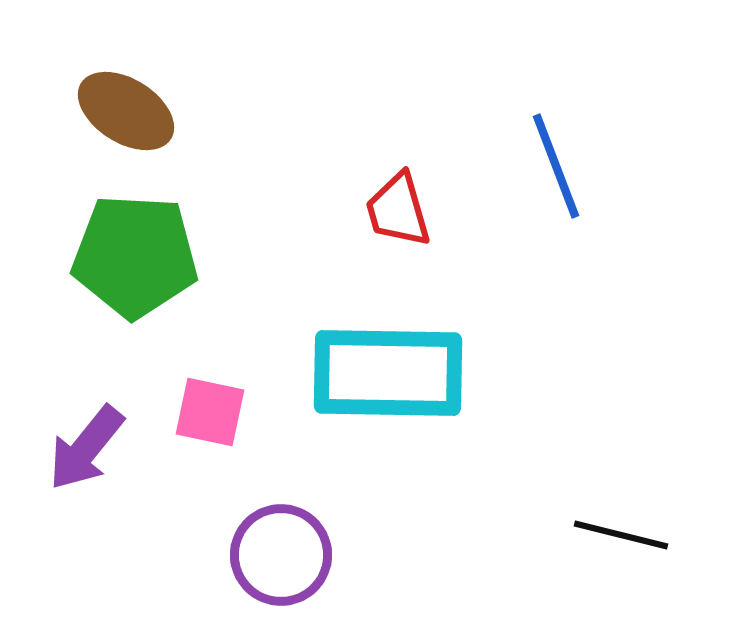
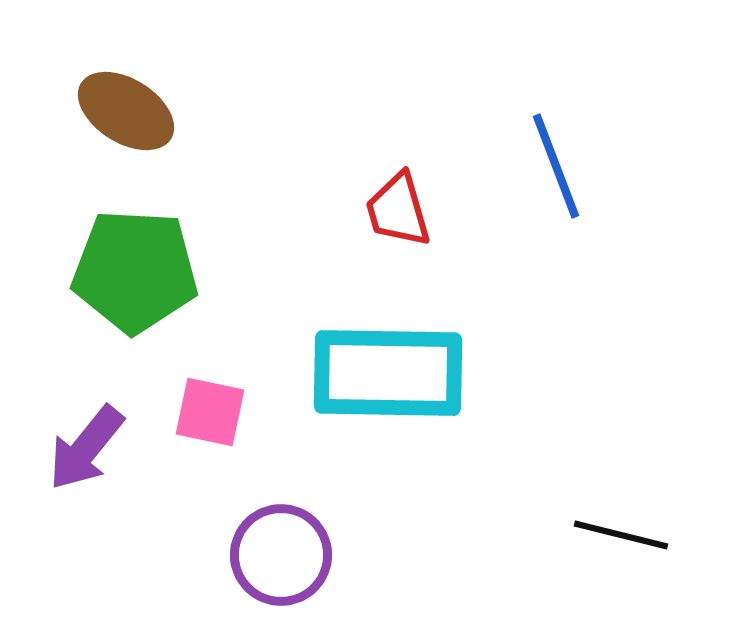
green pentagon: moved 15 px down
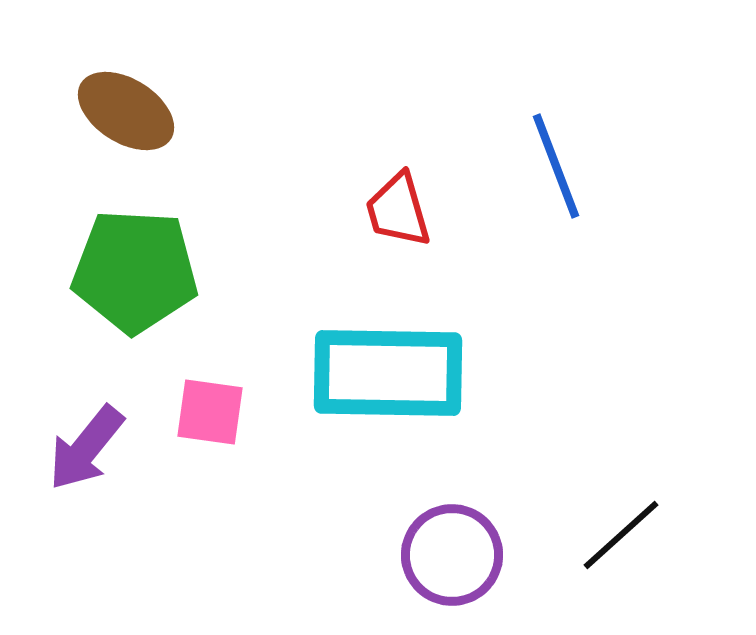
pink square: rotated 4 degrees counterclockwise
black line: rotated 56 degrees counterclockwise
purple circle: moved 171 px right
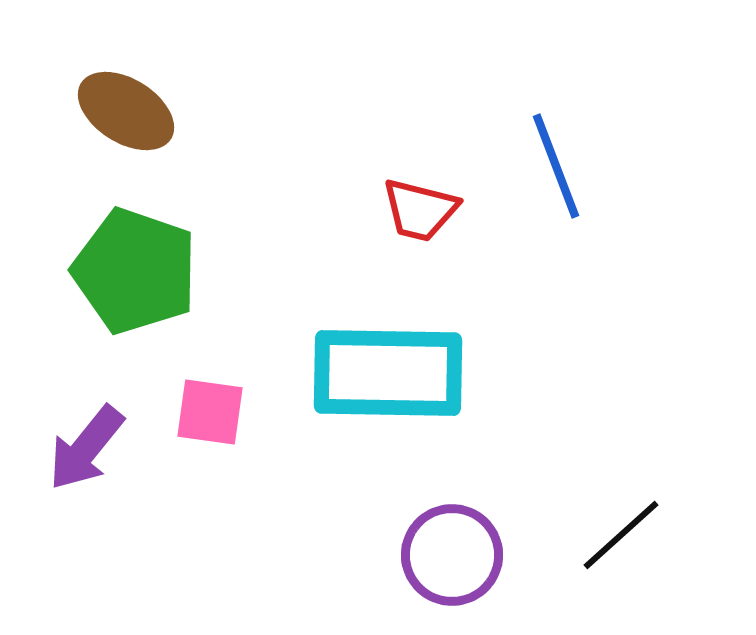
red trapezoid: moved 22 px right; rotated 60 degrees counterclockwise
green pentagon: rotated 16 degrees clockwise
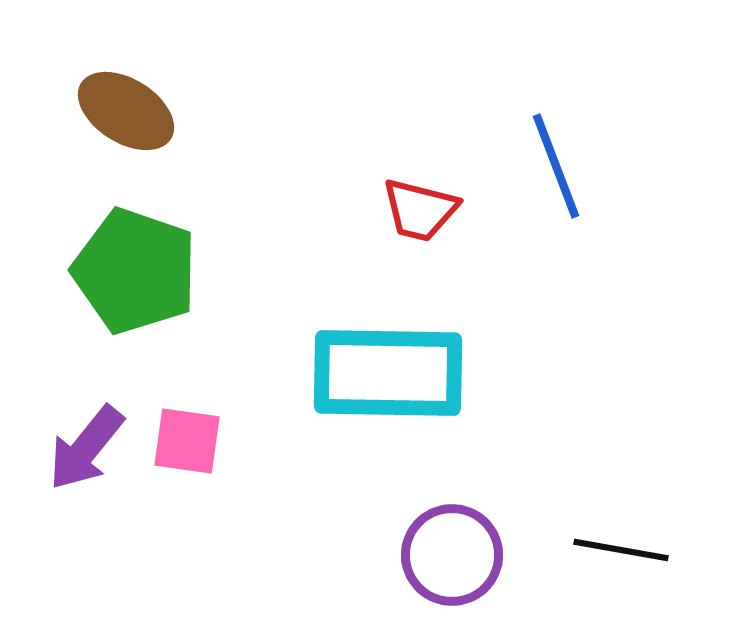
pink square: moved 23 px left, 29 px down
black line: moved 15 px down; rotated 52 degrees clockwise
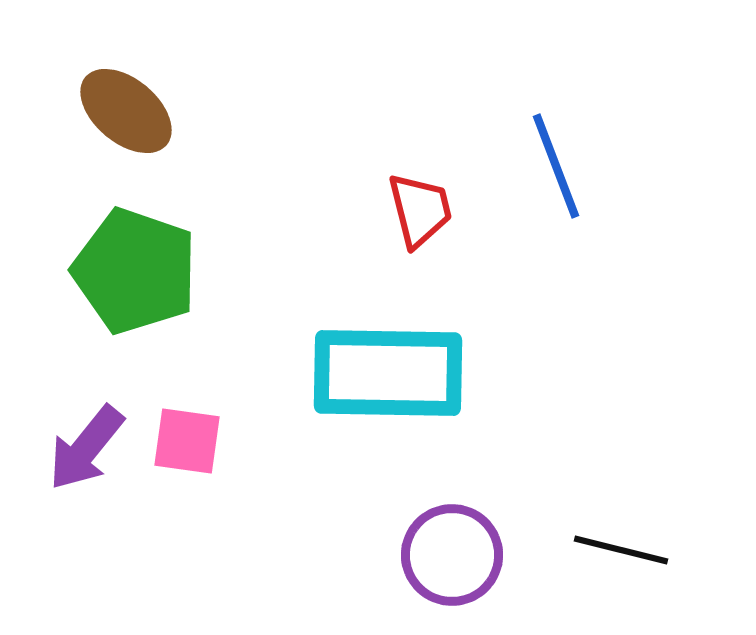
brown ellipse: rotated 8 degrees clockwise
red trapezoid: rotated 118 degrees counterclockwise
black line: rotated 4 degrees clockwise
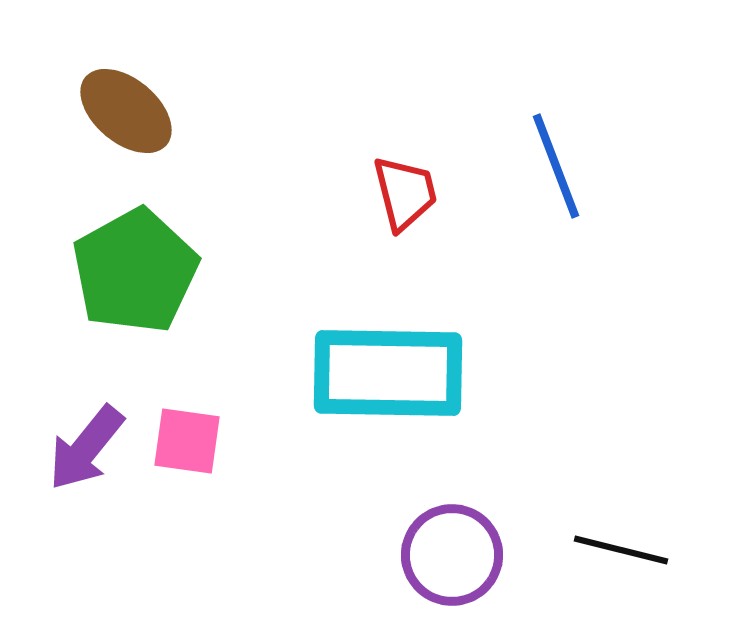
red trapezoid: moved 15 px left, 17 px up
green pentagon: rotated 24 degrees clockwise
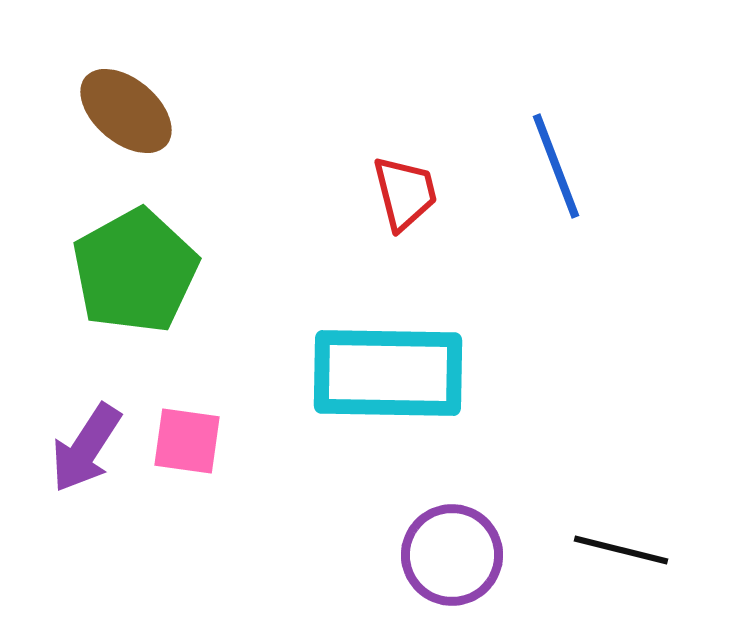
purple arrow: rotated 6 degrees counterclockwise
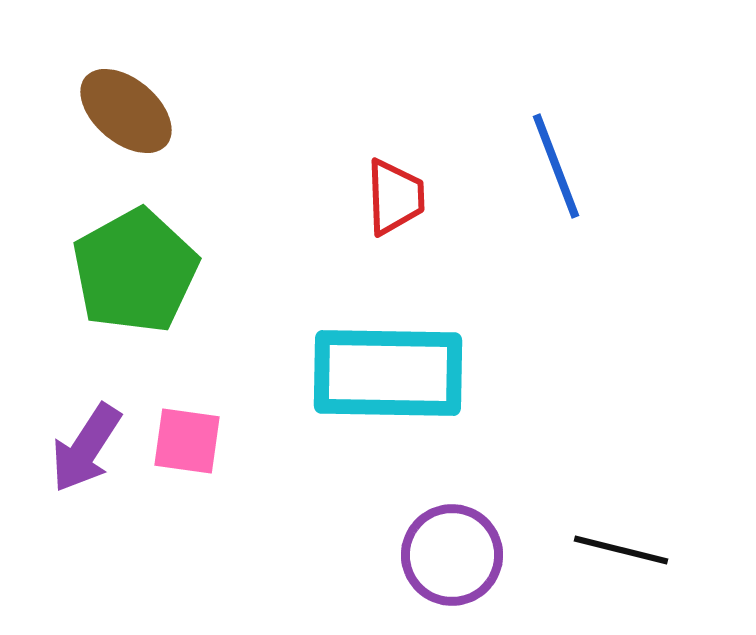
red trapezoid: moved 10 px left, 4 px down; rotated 12 degrees clockwise
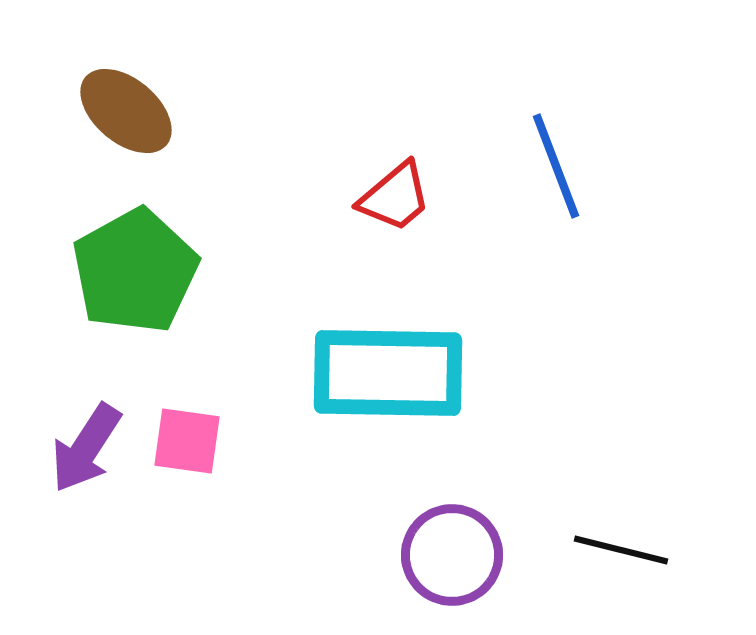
red trapezoid: rotated 52 degrees clockwise
